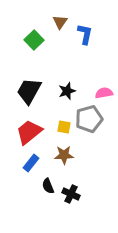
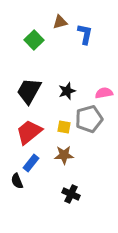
brown triangle: rotated 42 degrees clockwise
black semicircle: moved 31 px left, 5 px up
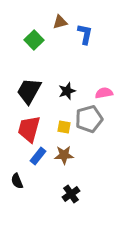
red trapezoid: moved 3 px up; rotated 36 degrees counterclockwise
blue rectangle: moved 7 px right, 7 px up
black cross: rotated 30 degrees clockwise
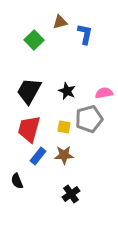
black star: rotated 30 degrees counterclockwise
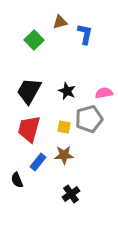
blue rectangle: moved 6 px down
black semicircle: moved 1 px up
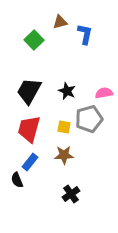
blue rectangle: moved 8 px left
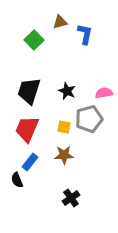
black trapezoid: rotated 12 degrees counterclockwise
red trapezoid: moved 2 px left; rotated 8 degrees clockwise
black cross: moved 4 px down
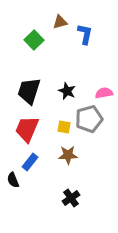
brown star: moved 4 px right
black semicircle: moved 4 px left
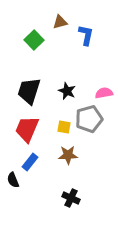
blue L-shape: moved 1 px right, 1 px down
black cross: rotated 30 degrees counterclockwise
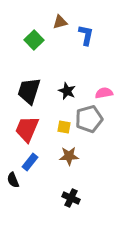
brown star: moved 1 px right, 1 px down
